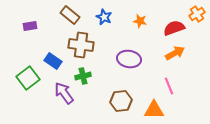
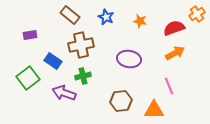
blue star: moved 2 px right
purple rectangle: moved 9 px down
brown cross: rotated 20 degrees counterclockwise
purple arrow: rotated 35 degrees counterclockwise
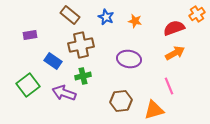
orange star: moved 5 px left
green square: moved 7 px down
orange triangle: rotated 15 degrees counterclockwise
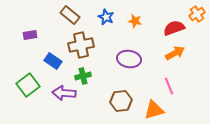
purple arrow: rotated 15 degrees counterclockwise
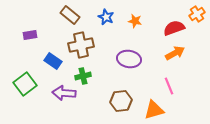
green square: moved 3 px left, 1 px up
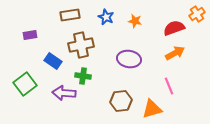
brown rectangle: rotated 48 degrees counterclockwise
green cross: rotated 21 degrees clockwise
orange triangle: moved 2 px left, 1 px up
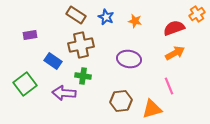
brown rectangle: moved 6 px right; rotated 42 degrees clockwise
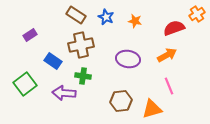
purple rectangle: rotated 24 degrees counterclockwise
orange arrow: moved 8 px left, 2 px down
purple ellipse: moved 1 px left
